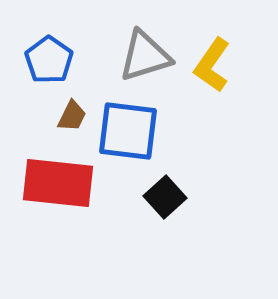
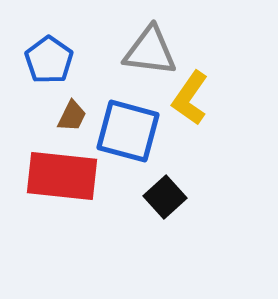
gray triangle: moved 5 px right, 5 px up; rotated 24 degrees clockwise
yellow L-shape: moved 22 px left, 33 px down
blue square: rotated 8 degrees clockwise
red rectangle: moved 4 px right, 7 px up
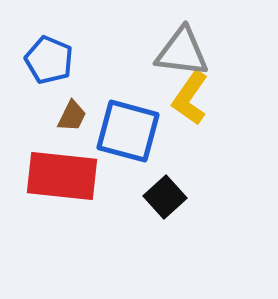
gray triangle: moved 32 px right, 1 px down
blue pentagon: rotated 12 degrees counterclockwise
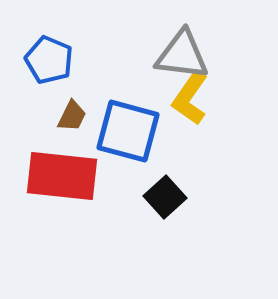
gray triangle: moved 3 px down
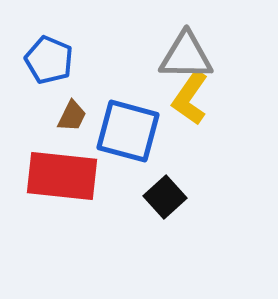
gray triangle: moved 4 px right, 1 px down; rotated 6 degrees counterclockwise
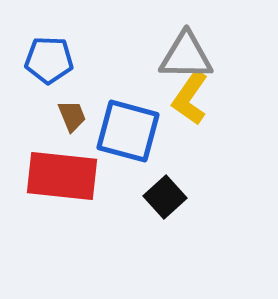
blue pentagon: rotated 21 degrees counterclockwise
brown trapezoid: rotated 48 degrees counterclockwise
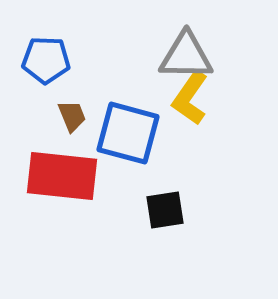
blue pentagon: moved 3 px left
blue square: moved 2 px down
black square: moved 13 px down; rotated 33 degrees clockwise
